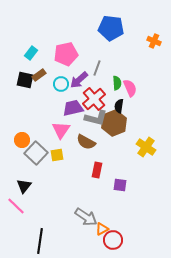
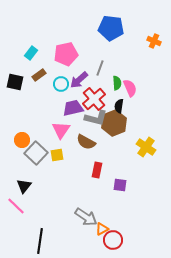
gray line: moved 3 px right
black square: moved 10 px left, 2 px down
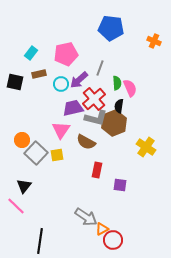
brown rectangle: moved 1 px up; rotated 24 degrees clockwise
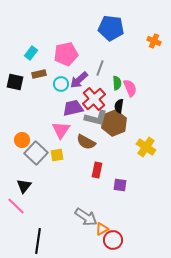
black line: moved 2 px left
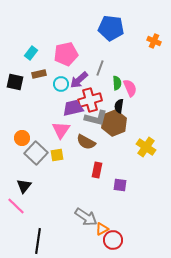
red cross: moved 4 px left, 1 px down; rotated 25 degrees clockwise
orange circle: moved 2 px up
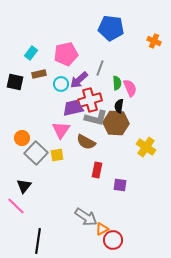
brown hexagon: moved 2 px right; rotated 25 degrees clockwise
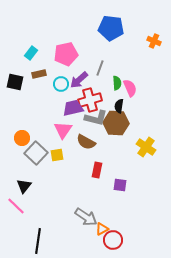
pink triangle: moved 2 px right
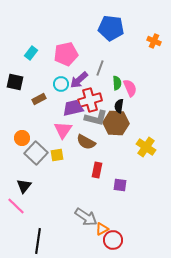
brown rectangle: moved 25 px down; rotated 16 degrees counterclockwise
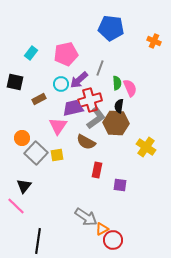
gray L-shape: rotated 50 degrees counterclockwise
pink triangle: moved 5 px left, 4 px up
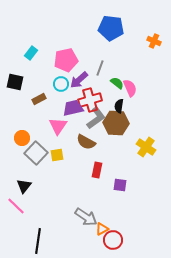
pink pentagon: moved 6 px down
green semicircle: rotated 48 degrees counterclockwise
